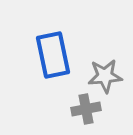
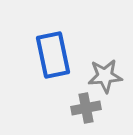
gray cross: moved 1 px up
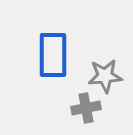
blue rectangle: rotated 12 degrees clockwise
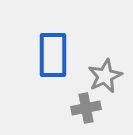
gray star: rotated 20 degrees counterclockwise
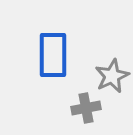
gray star: moved 7 px right
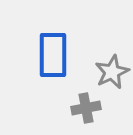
gray star: moved 4 px up
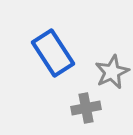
blue rectangle: moved 2 px up; rotated 33 degrees counterclockwise
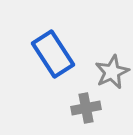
blue rectangle: moved 1 px down
